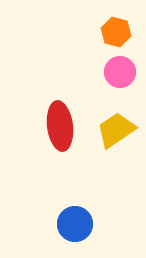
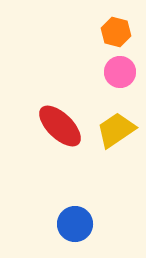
red ellipse: rotated 39 degrees counterclockwise
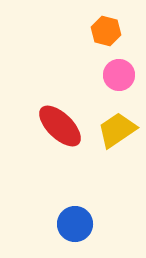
orange hexagon: moved 10 px left, 1 px up
pink circle: moved 1 px left, 3 px down
yellow trapezoid: moved 1 px right
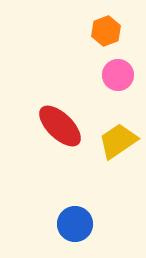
orange hexagon: rotated 24 degrees clockwise
pink circle: moved 1 px left
yellow trapezoid: moved 1 px right, 11 px down
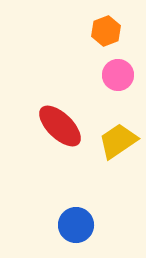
blue circle: moved 1 px right, 1 px down
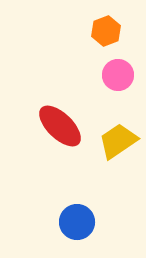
blue circle: moved 1 px right, 3 px up
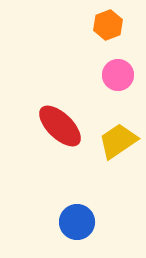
orange hexagon: moved 2 px right, 6 px up
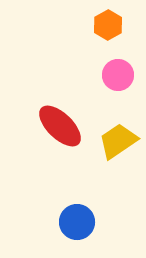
orange hexagon: rotated 8 degrees counterclockwise
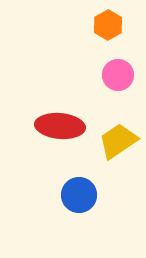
red ellipse: rotated 39 degrees counterclockwise
blue circle: moved 2 px right, 27 px up
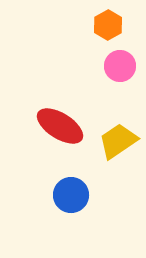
pink circle: moved 2 px right, 9 px up
red ellipse: rotated 27 degrees clockwise
blue circle: moved 8 px left
